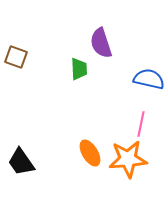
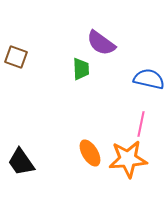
purple semicircle: rotated 36 degrees counterclockwise
green trapezoid: moved 2 px right
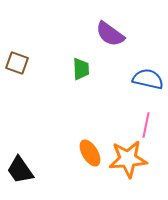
purple semicircle: moved 9 px right, 9 px up
brown square: moved 1 px right, 6 px down
blue semicircle: moved 1 px left
pink line: moved 5 px right, 1 px down
black trapezoid: moved 1 px left, 8 px down
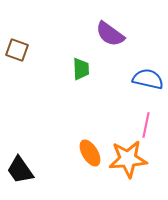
brown square: moved 13 px up
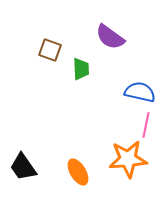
purple semicircle: moved 3 px down
brown square: moved 33 px right
blue semicircle: moved 8 px left, 13 px down
orange ellipse: moved 12 px left, 19 px down
black trapezoid: moved 3 px right, 3 px up
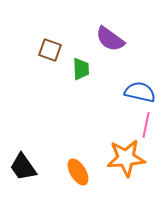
purple semicircle: moved 2 px down
orange star: moved 2 px left, 1 px up
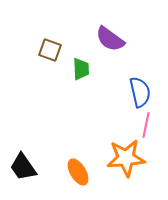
blue semicircle: rotated 64 degrees clockwise
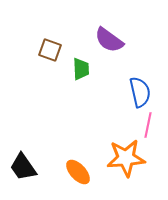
purple semicircle: moved 1 px left, 1 px down
pink line: moved 2 px right
orange ellipse: rotated 12 degrees counterclockwise
